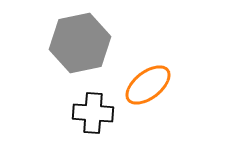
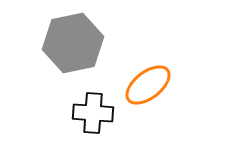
gray hexagon: moved 7 px left
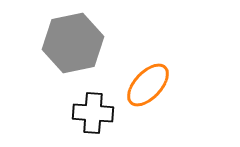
orange ellipse: rotated 9 degrees counterclockwise
